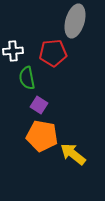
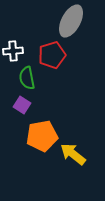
gray ellipse: moved 4 px left; rotated 12 degrees clockwise
red pentagon: moved 1 px left, 2 px down; rotated 12 degrees counterclockwise
purple square: moved 17 px left
orange pentagon: rotated 20 degrees counterclockwise
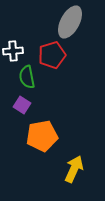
gray ellipse: moved 1 px left, 1 px down
green semicircle: moved 1 px up
yellow arrow: moved 1 px right, 15 px down; rotated 76 degrees clockwise
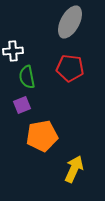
red pentagon: moved 18 px right, 13 px down; rotated 24 degrees clockwise
purple square: rotated 36 degrees clockwise
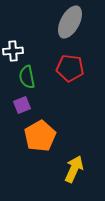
orange pentagon: moved 2 px left; rotated 20 degrees counterclockwise
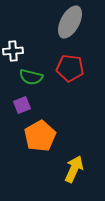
green semicircle: moved 4 px right; rotated 65 degrees counterclockwise
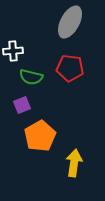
yellow arrow: moved 6 px up; rotated 16 degrees counterclockwise
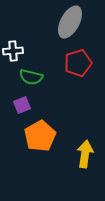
red pentagon: moved 8 px right, 5 px up; rotated 24 degrees counterclockwise
yellow arrow: moved 11 px right, 9 px up
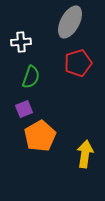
white cross: moved 8 px right, 9 px up
green semicircle: rotated 85 degrees counterclockwise
purple square: moved 2 px right, 4 px down
